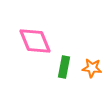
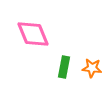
pink diamond: moved 2 px left, 7 px up
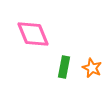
orange star: rotated 18 degrees clockwise
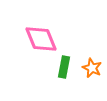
pink diamond: moved 8 px right, 5 px down
